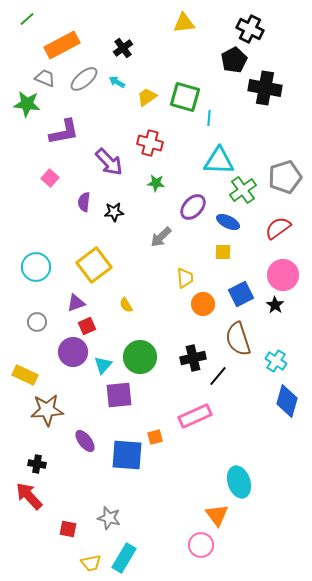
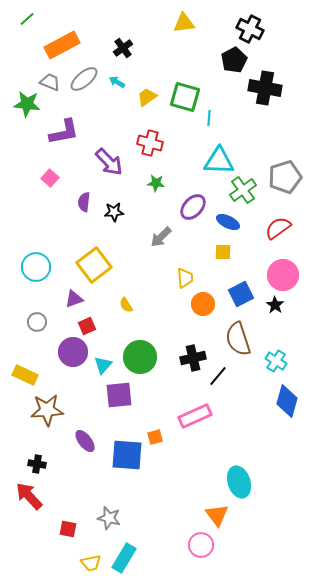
gray trapezoid at (45, 78): moved 5 px right, 4 px down
purple triangle at (76, 303): moved 2 px left, 4 px up
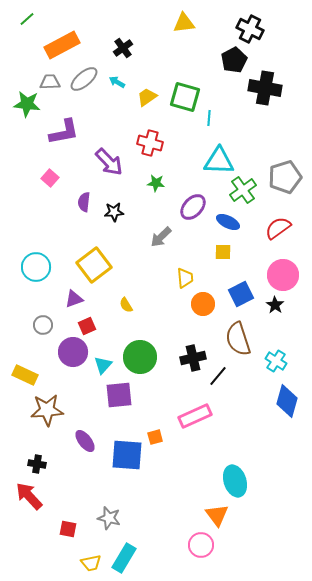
gray trapezoid at (50, 82): rotated 25 degrees counterclockwise
gray circle at (37, 322): moved 6 px right, 3 px down
cyan ellipse at (239, 482): moved 4 px left, 1 px up
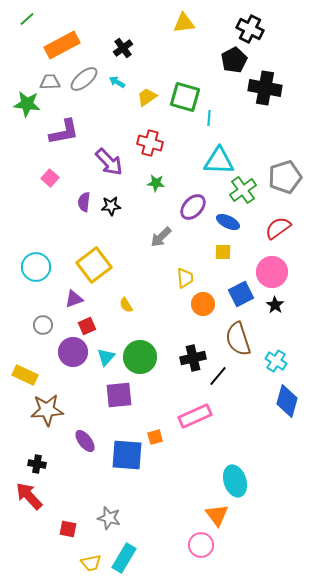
black star at (114, 212): moved 3 px left, 6 px up
pink circle at (283, 275): moved 11 px left, 3 px up
cyan triangle at (103, 365): moved 3 px right, 8 px up
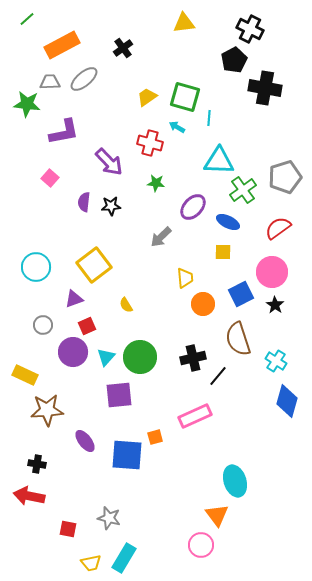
cyan arrow at (117, 82): moved 60 px right, 45 px down
red arrow at (29, 496): rotated 36 degrees counterclockwise
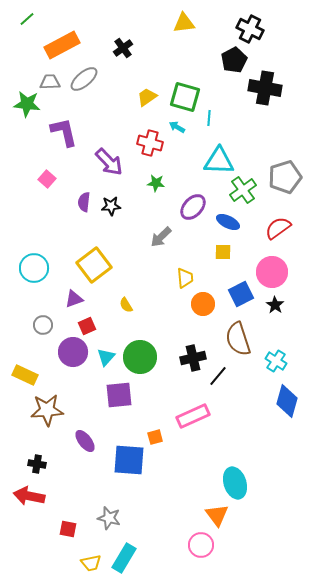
purple L-shape at (64, 132): rotated 92 degrees counterclockwise
pink square at (50, 178): moved 3 px left, 1 px down
cyan circle at (36, 267): moved 2 px left, 1 px down
pink rectangle at (195, 416): moved 2 px left
blue square at (127, 455): moved 2 px right, 5 px down
cyan ellipse at (235, 481): moved 2 px down
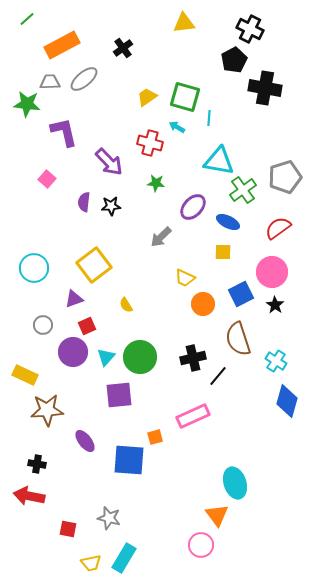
cyan triangle at (219, 161): rotated 8 degrees clockwise
yellow trapezoid at (185, 278): rotated 120 degrees clockwise
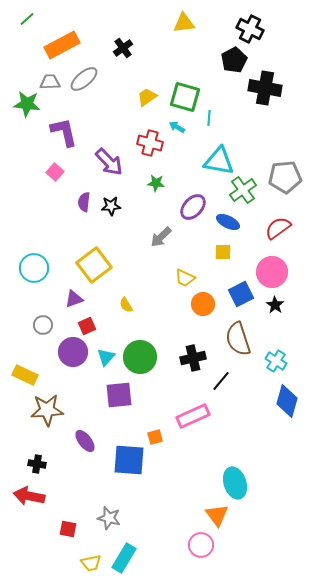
gray pentagon at (285, 177): rotated 12 degrees clockwise
pink square at (47, 179): moved 8 px right, 7 px up
black line at (218, 376): moved 3 px right, 5 px down
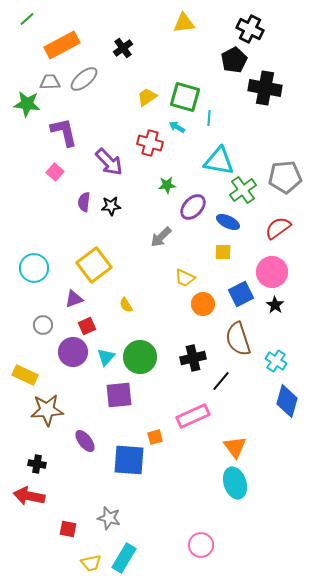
green star at (156, 183): moved 11 px right, 2 px down; rotated 12 degrees counterclockwise
orange triangle at (217, 515): moved 18 px right, 68 px up
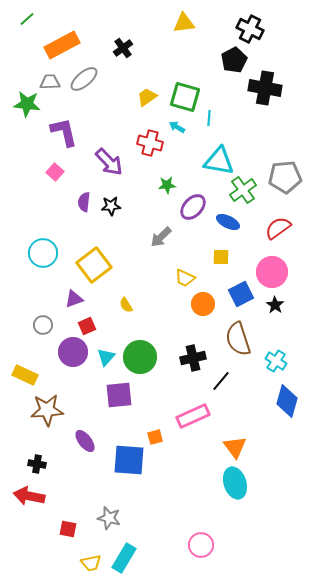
yellow square at (223, 252): moved 2 px left, 5 px down
cyan circle at (34, 268): moved 9 px right, 15 px up
